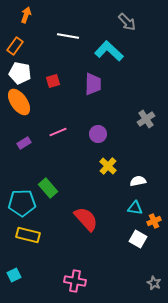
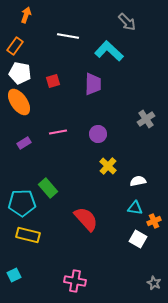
pink line: rotated 12 degrees clockwise
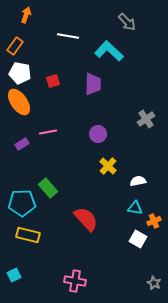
pink line: moved 10 px left
purple rectangle: moved 2 px left, 1 px down
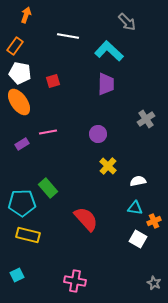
purple trapezoid: moved 13 px right
cyan square: moved 3 px right
